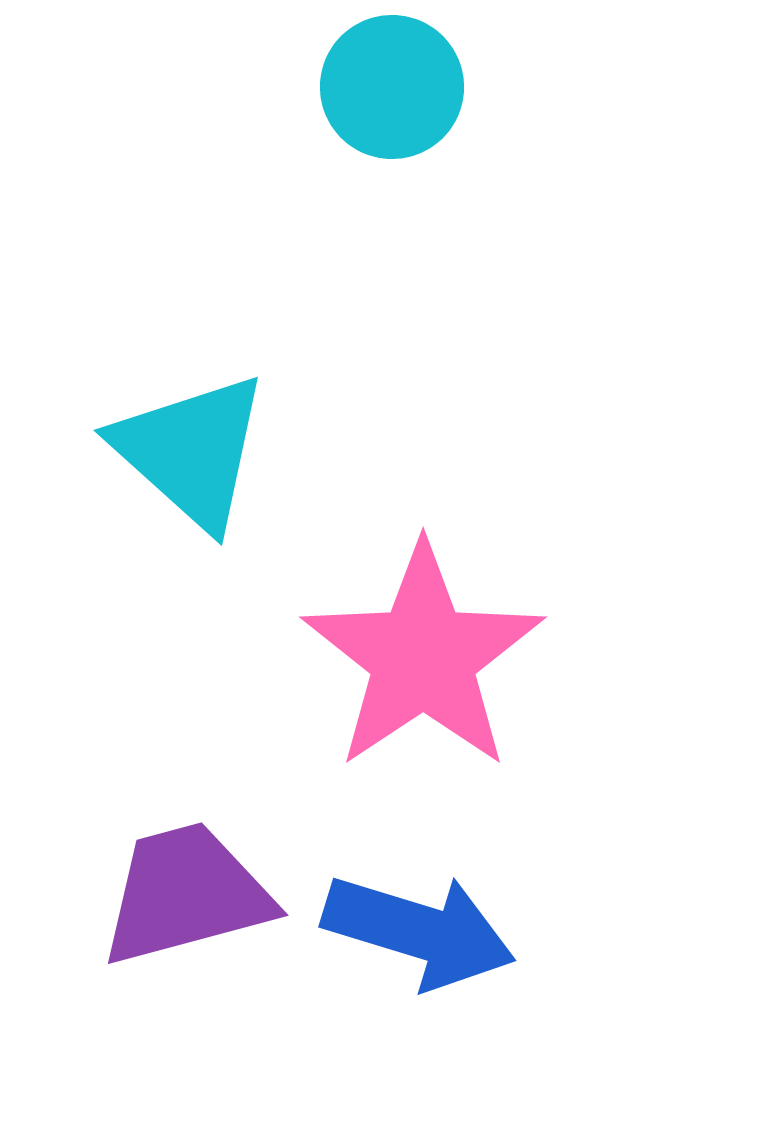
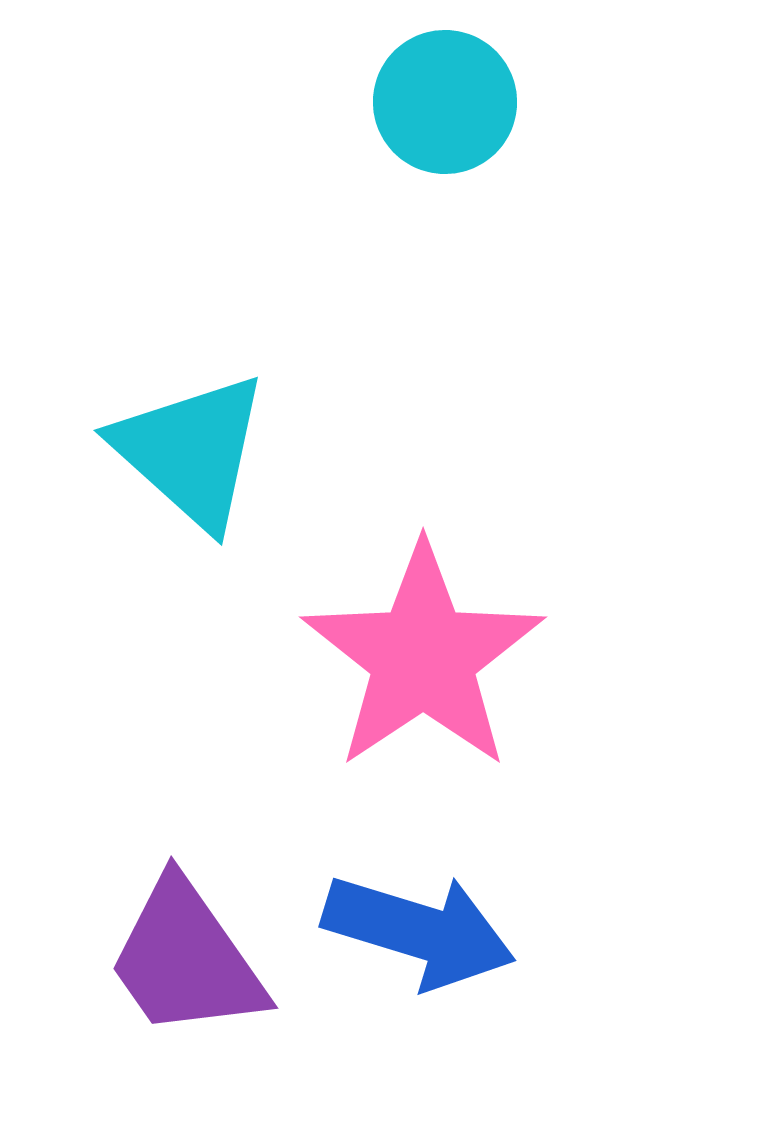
cyan circle: moved 53 px right, 15 px down
purple trapezoid: moved 65 px down; rotated 110 degrees counterclockwise
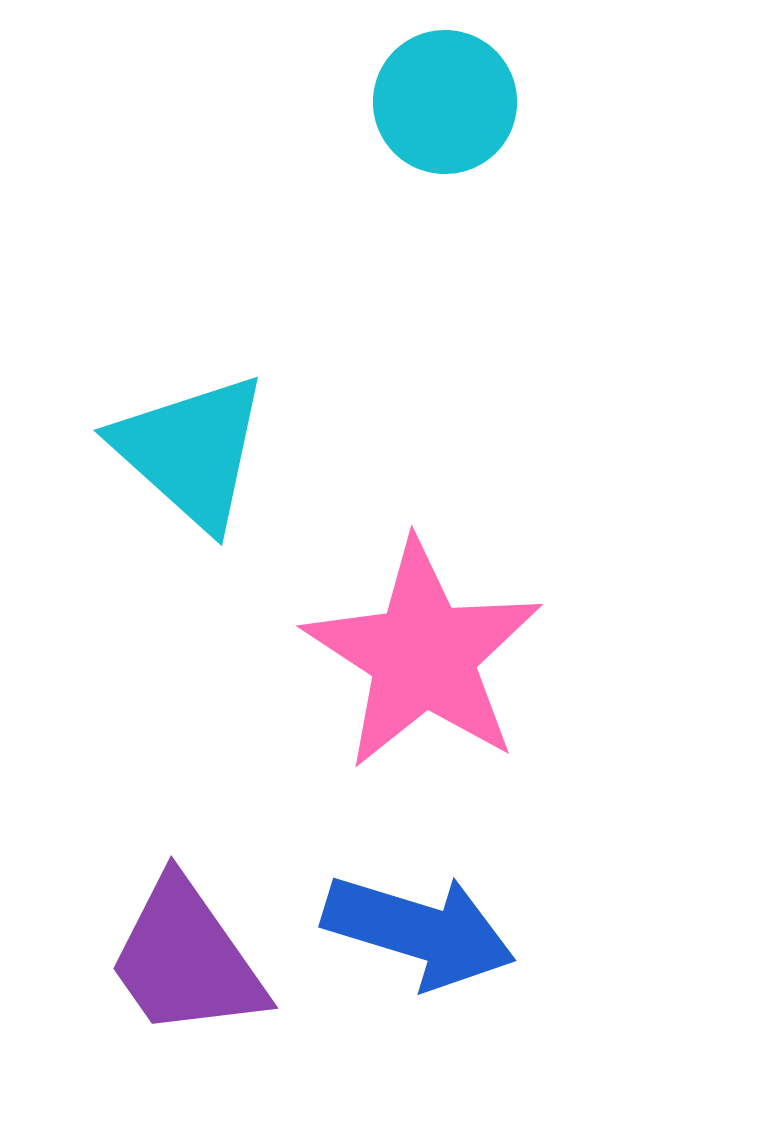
pink star: moved 2 px up; rotated 5 degrees counterclockwise
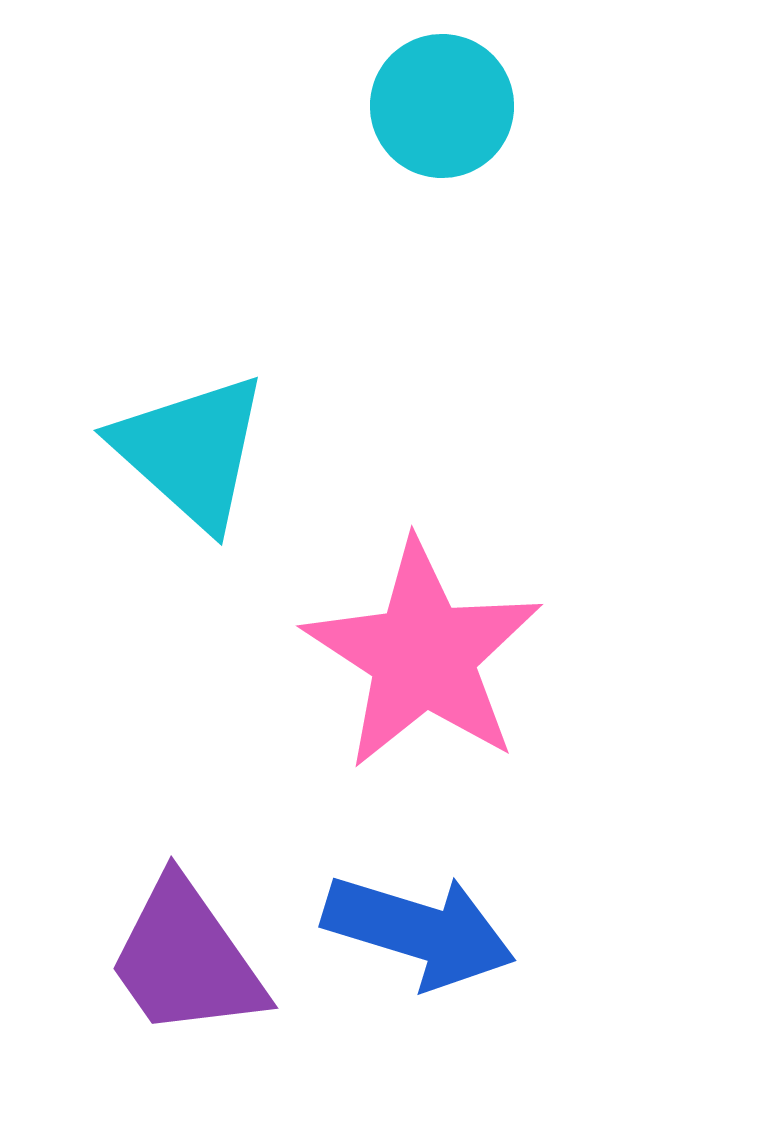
cyan circle: moved 3 px left, 4 px down
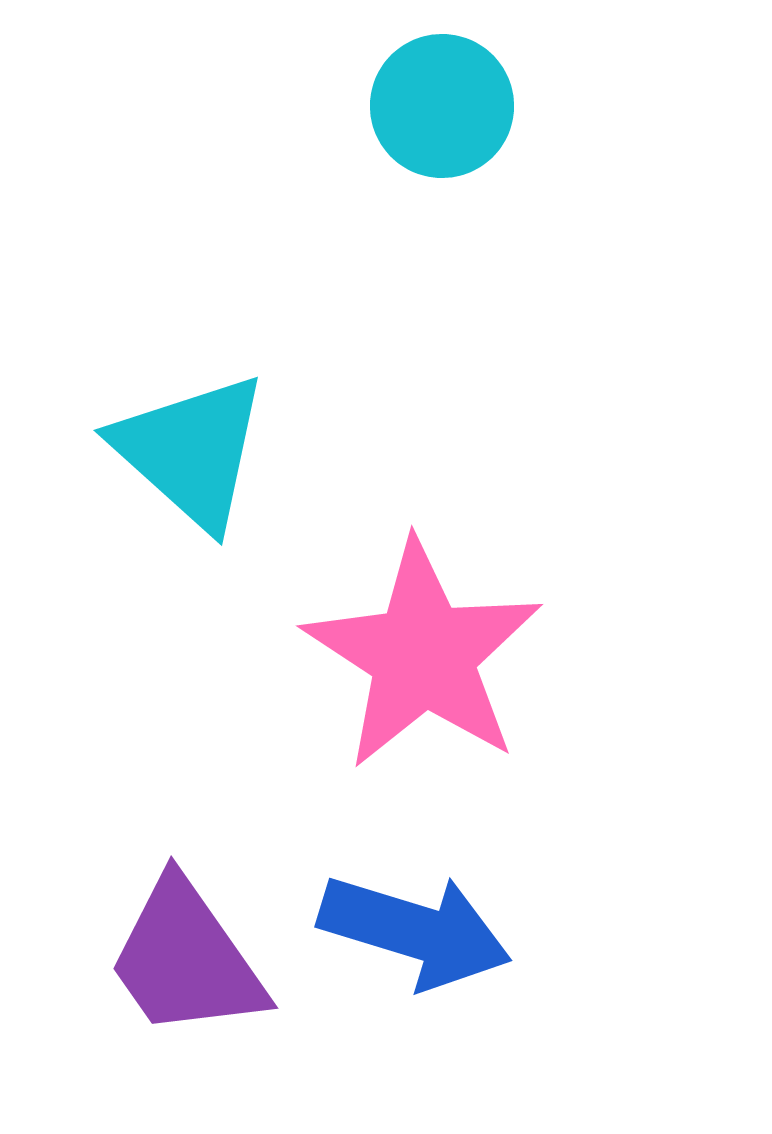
blue arrow: moved 4 px left
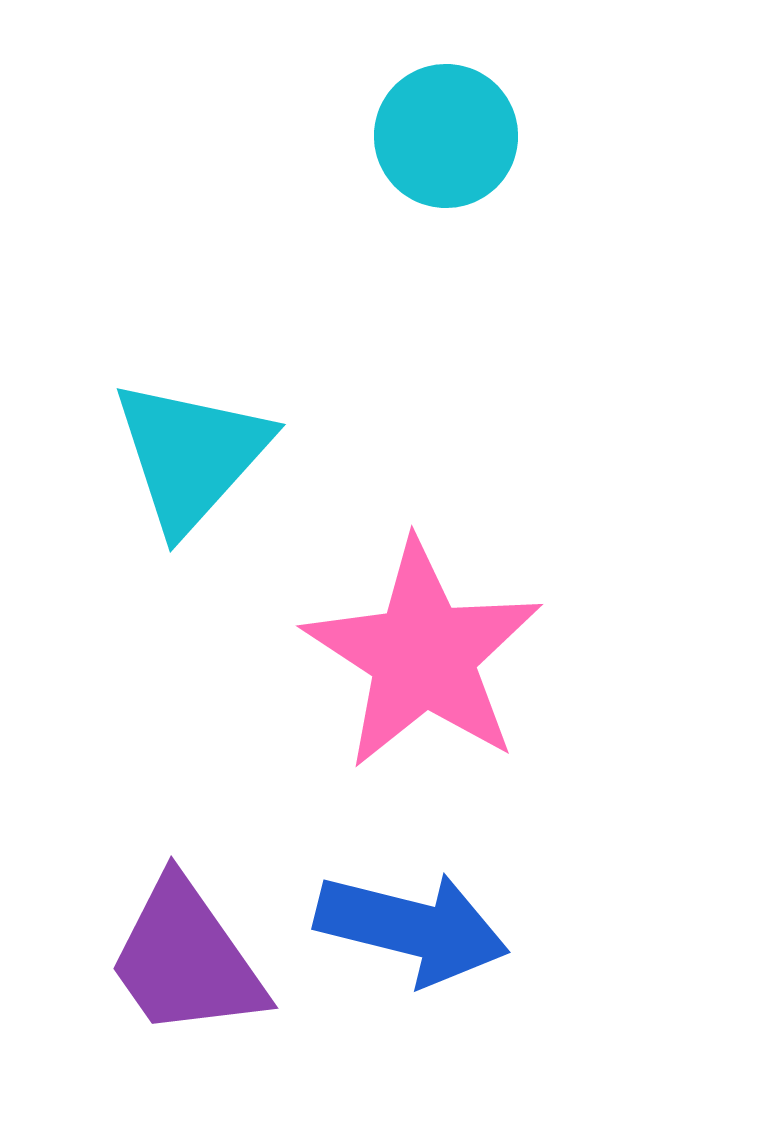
cyan circle: moved 4 px right, 30 px down
cyan triangle: moved 4 px down; rotated 30 degrees clockwise
blue arrow: moved 3 px left, 3 px up; rotated 3 degrees counterclockwise
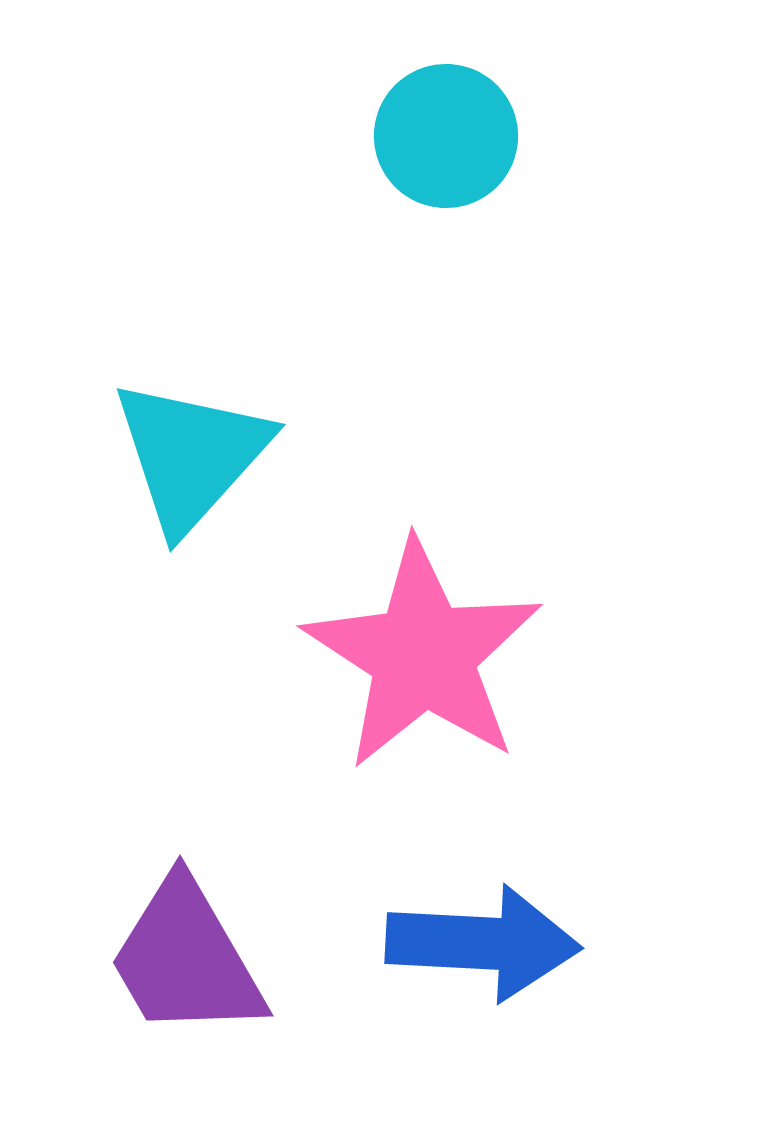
blue arrow: moved 71 px right, 15 px down; rotated 11 degrees counterclockwise
purple trapezoid: rotated 5 degrees clockwise
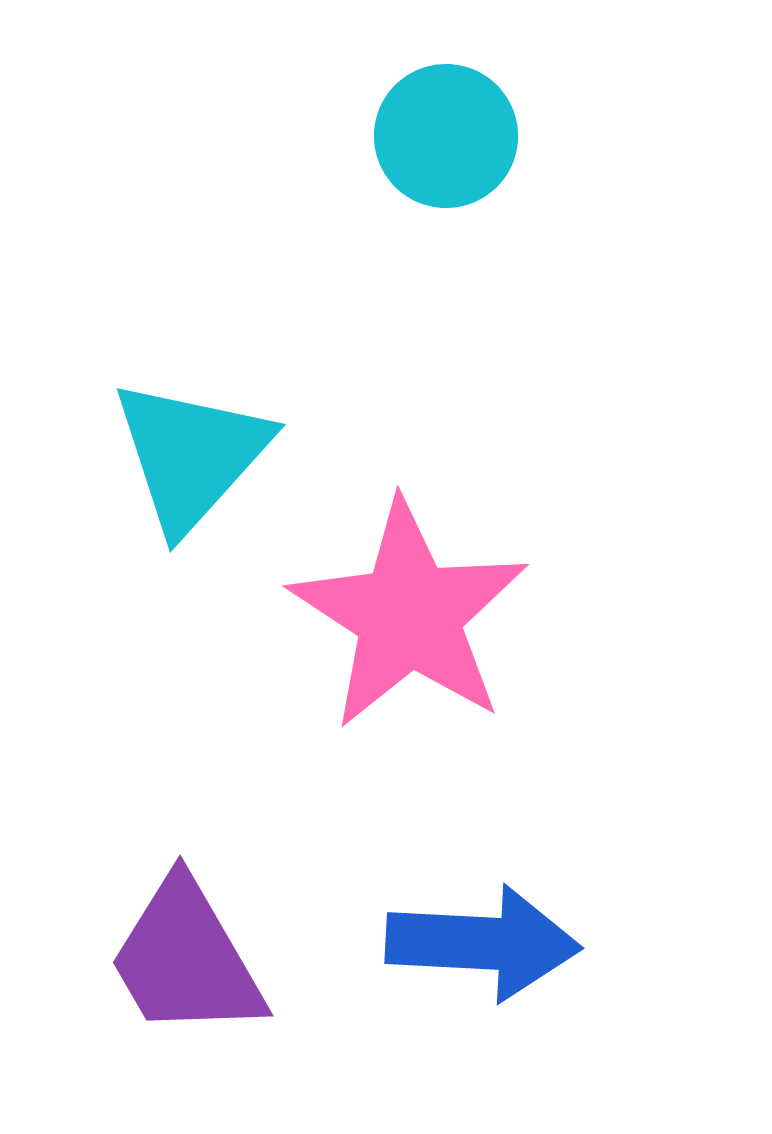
pink star: moved 14 px left, 40 px up
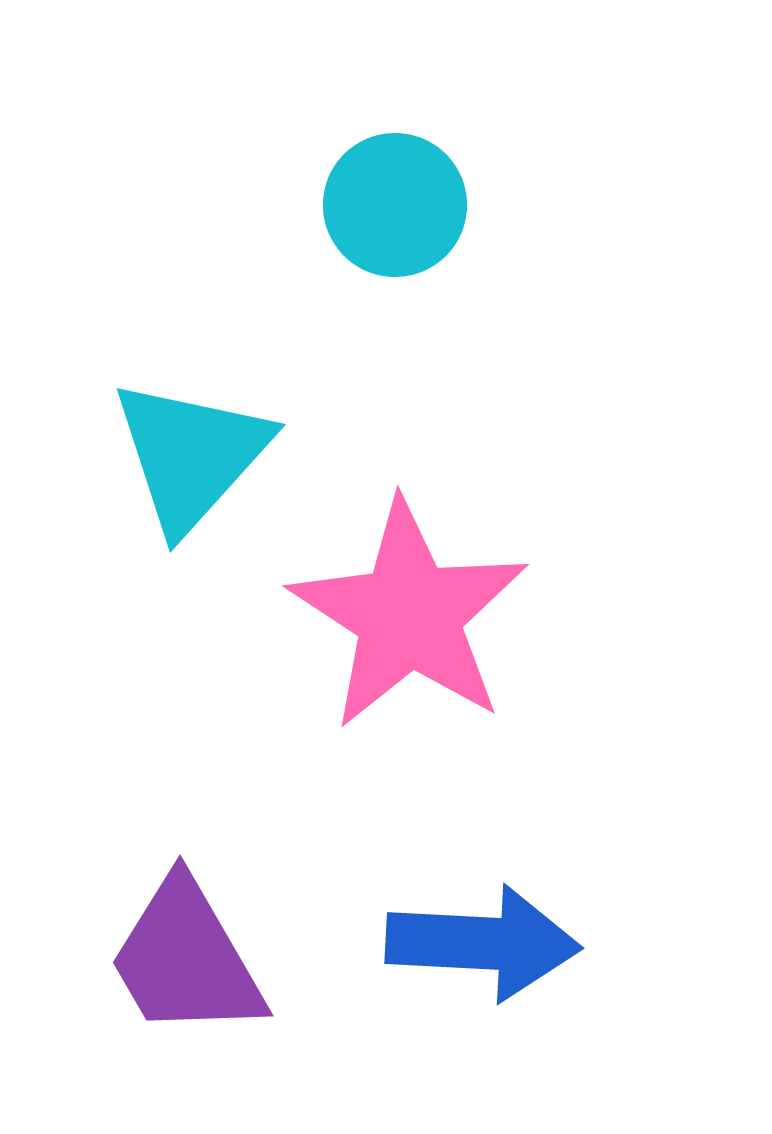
cyan circle: moved 51 px left, 69 px down
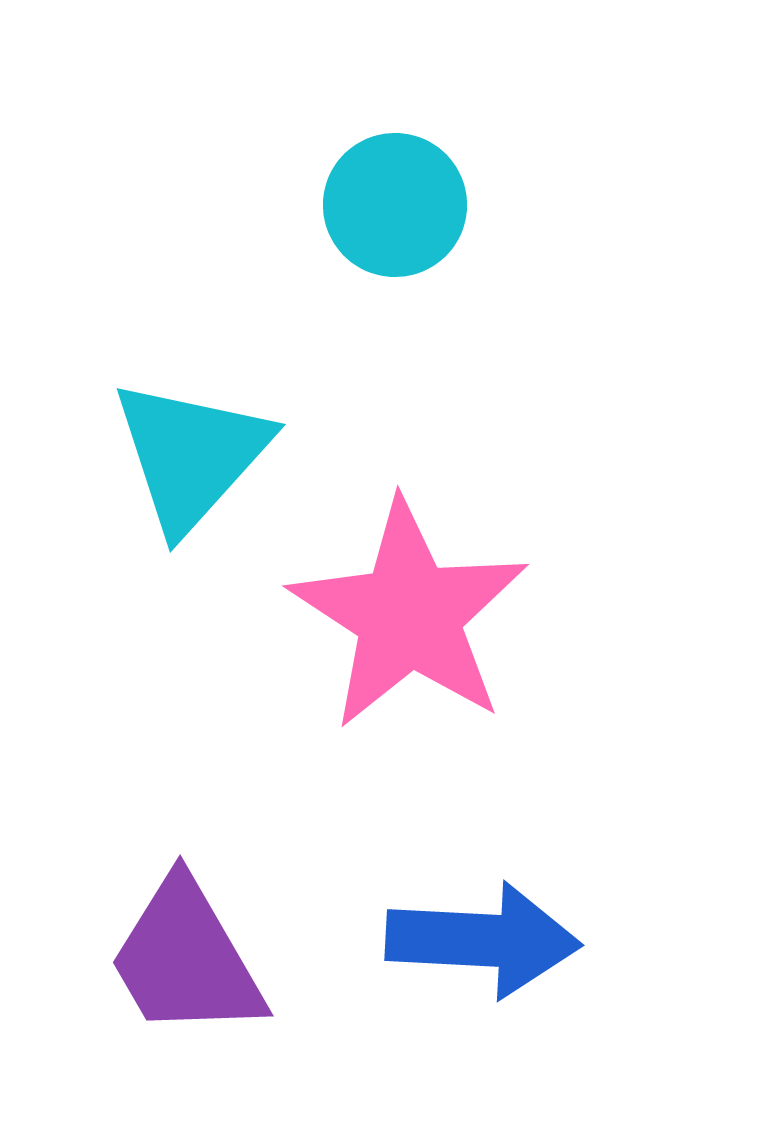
blue arrow: moved 3 px up
